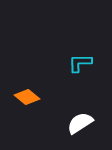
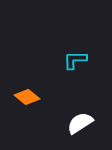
cyan L-shape: moved 5 px left, 3 px up
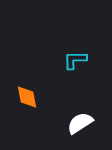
orange diamond: rotated 40 degrees clockwise
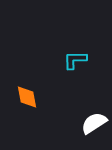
white semicircle: moved 14 px right
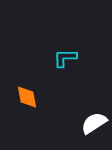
cyan L-shape: moved 10 px left, 2 px up
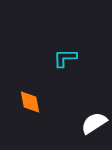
orange diamond: moved 3 px right, 5 px down
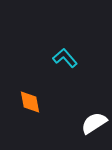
cyan L-shape: rotated 50 degrees clockwise
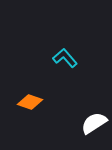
orange diamond: rotated 60 degrees counterclockwise
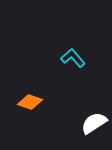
cyan L-shape: moved 8 px right
